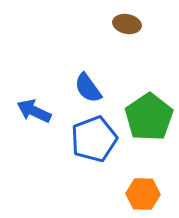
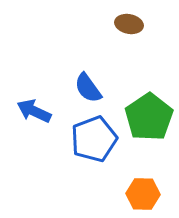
brown ellipse: moved 2 px right
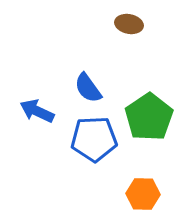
blue arrow: moved 3 px right
blue pentagon: rotated 18 degrees clockwise
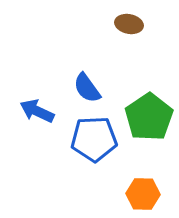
blue semicircle: moved 1 px left
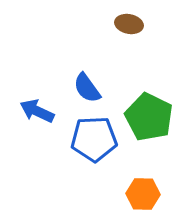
green pentagon: rotated 12 degrees counterclockwise
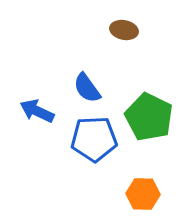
brown ellipse: moved 5 px left, 6 px down
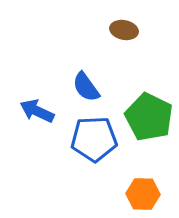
blue semicircle: moved 1 px left, 1 px up
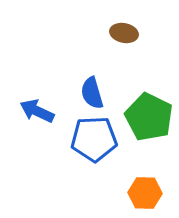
brown ellipse: moved 3 px down
blue semicircle: moved 6 px right, 6 px down; rotated 20 degrees clockwise
orange hexagon: moved 2 px right, 1 px up
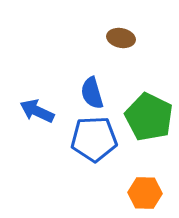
brown ellipse: moved 3 px left, 5 px down
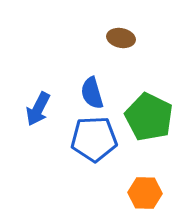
blue arrow: moved 1 px right, 2 px up; rotated 88 degrees counterclockwise
